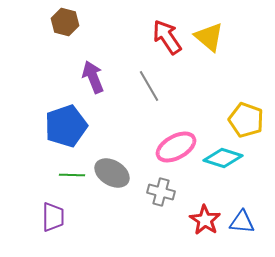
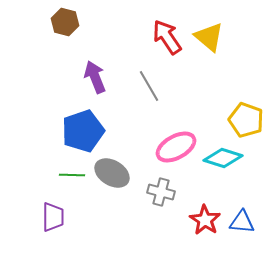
purple arrow: moved 2 px right
blue pentagon: moved 17 px right, 5 px down
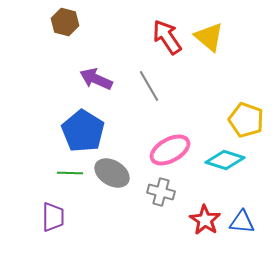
purple arrow: moved 1 px right, 2 px down; rotated 44 degrees counterclockwise
blue pentagon: rotated 21 degrees counterclockwise
pink ellipse: moved 6 px left, 3 px down
cyan diamond: moved 2 px right, 2 px down
green line: moved 2 px left, 2 px up
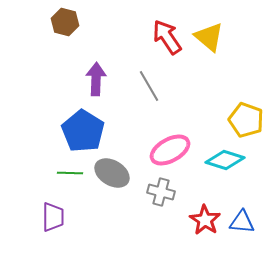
purple arrow: rotated 68 degrees clockwise
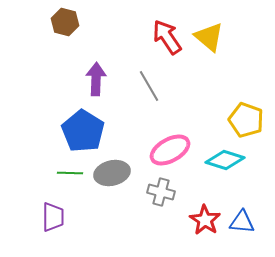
gray ellipse: rotated 44 degrees counterclockwise
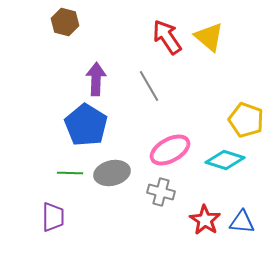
blue pentagon: moved 3 px right, 6 px up
